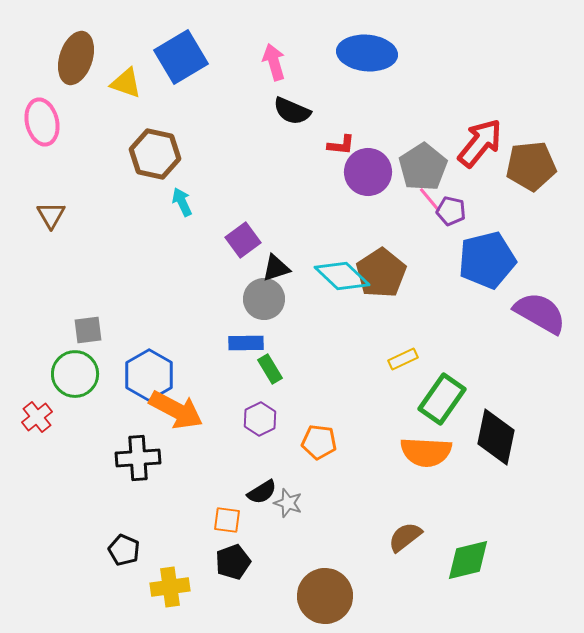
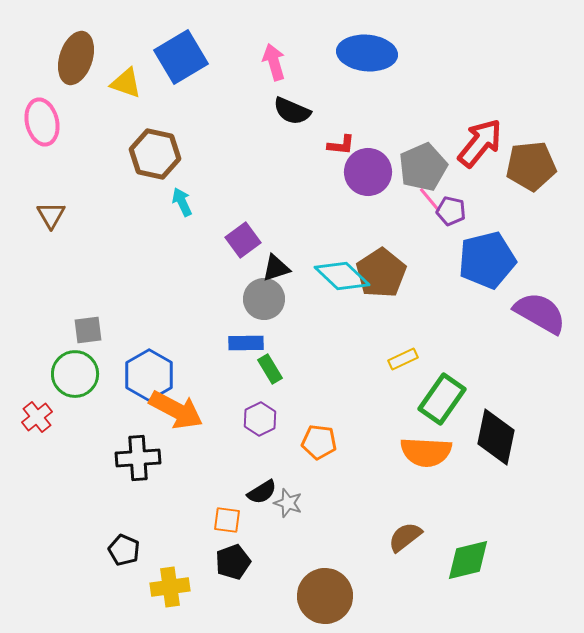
gray pentagon at (423, 167): rotated 9 degrees clockwise
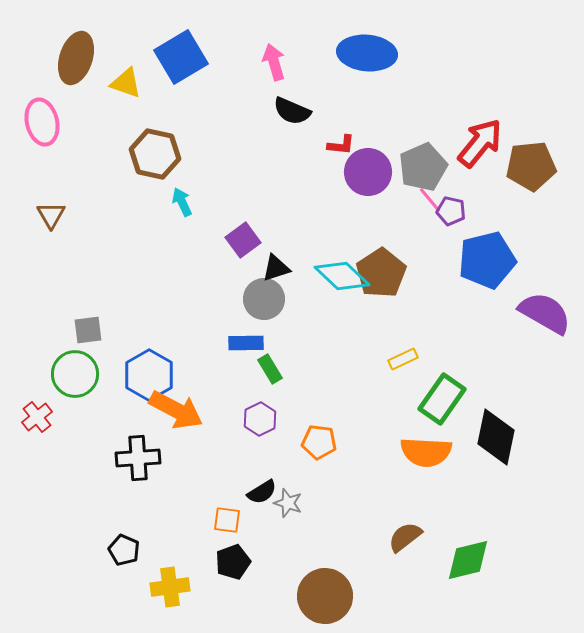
purple semicircle at (540, 313): moved 5 px right
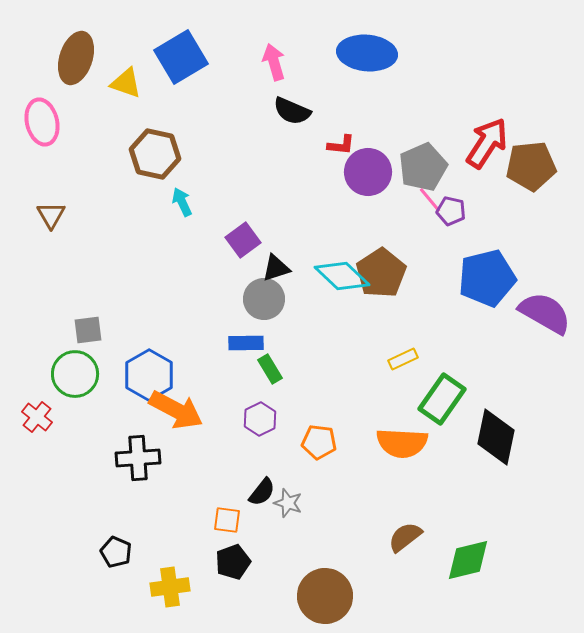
red arrow at (480, 143): moved 7 px right; rotated 6 degrees counterclockwise
blue pentagon at (487, 260): moved 18 px down
red cross at (37, 417): rotated 12 degrees counterclockwise
orange semicircle at (426, 452): moved 24 px left, 9 px up
black semicircle at (262, 492): rotated 20 degrees counterclockwise
black pentagon at (124, 550): moved 8 px left, 2 px down
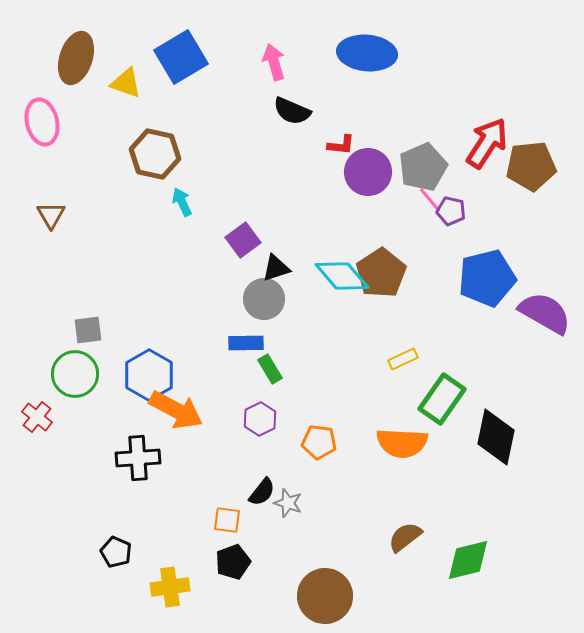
cyan diamond at (342, 276): rotated 6 degrees clockwise
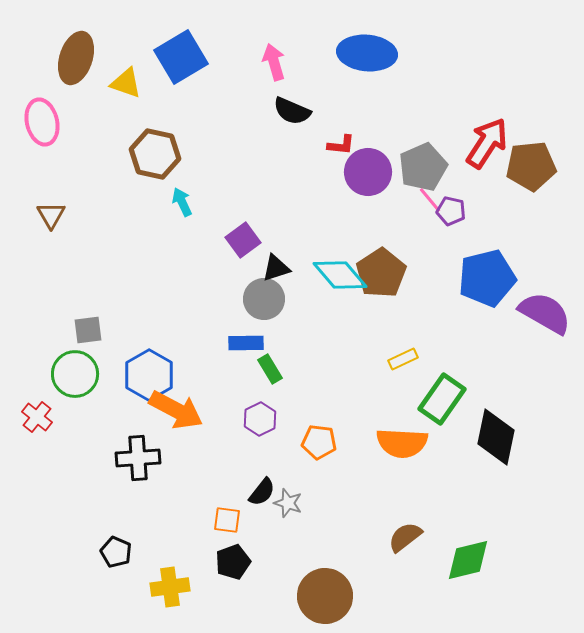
cyan diamond at (342, 276): moved 2 px left, 1 px up
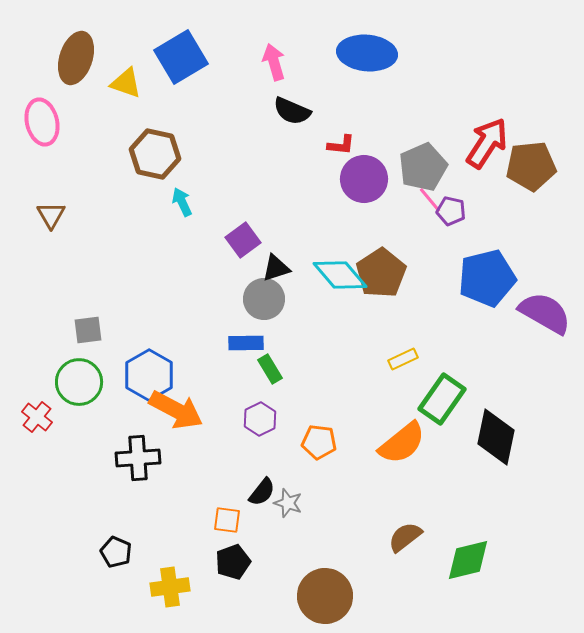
purple circle at (368, 172): moved 4 px left, 7 px down
green circle at (75, 374): moved 4 px right, 8 px down
orange semicircle at (402, 443): rotated 42 degrees counterclockwise
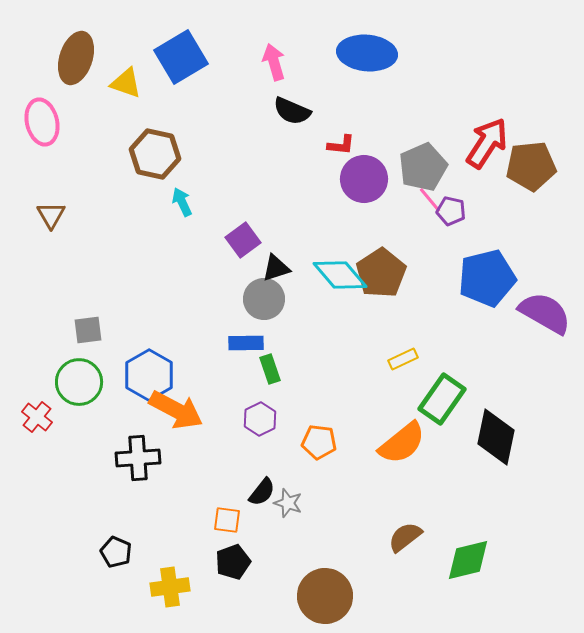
green rectangle at (270, 369): rotated 12 degrees clockwise
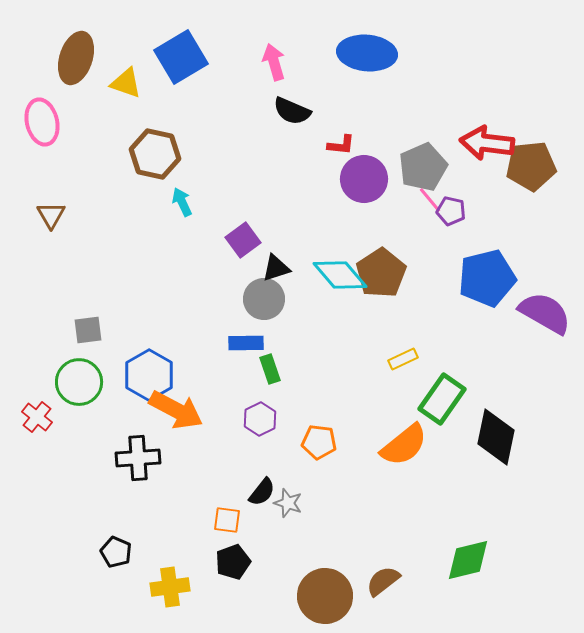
red arrow at (487, 143): rotated 116 degrees counterclockwise
orange semicircle at (402, 443): moved 2 px right, 2 px down
brown semicircle at (405, 537): moved 22 px left, 44 px down
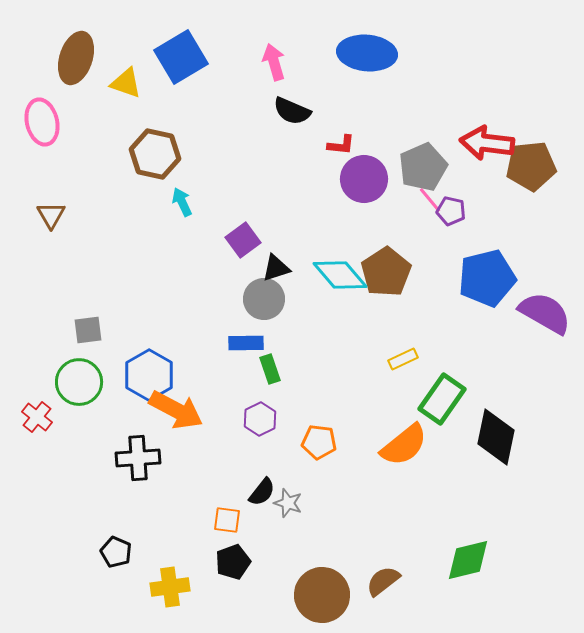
brown pentagon at (381, 273): moved 5 px right, 1 px up
brown circle at (325, 596): moved 3 px left, 1 px up
